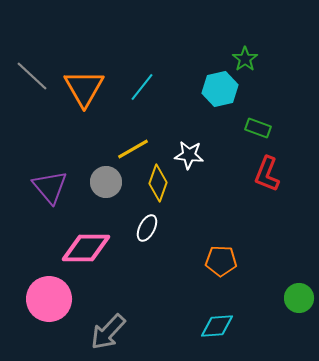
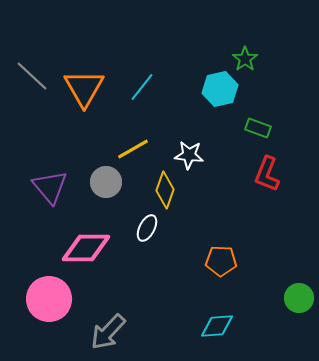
yellow diamond: moved 7 px right, 7 px down
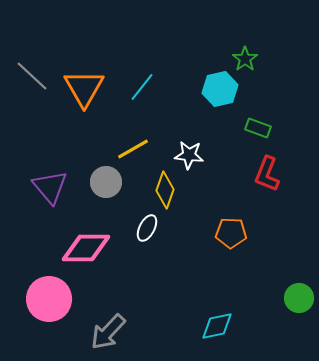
orange pentagon: moved 10 px right, 28 px up
cyan diamond: rotated 8 degrees counterclockwise
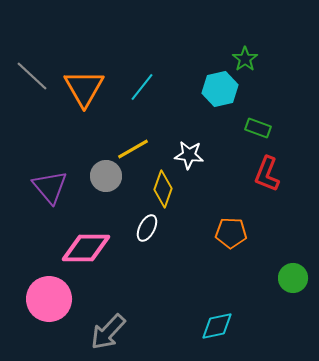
gray circle: moved 6 px up
yellow diamond: moved 2 px left, 1 px up
green circle: moved 6 px left, 20 px up
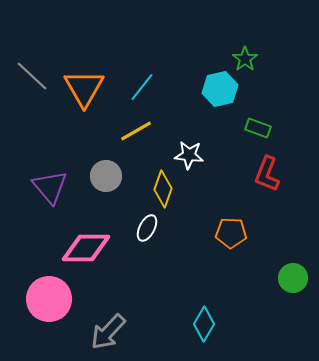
yellow line: moved 3 px right, 18 px up
cyan diamond: moved 13 px left, 2 px up; rotated 48 degrees counterclockwise
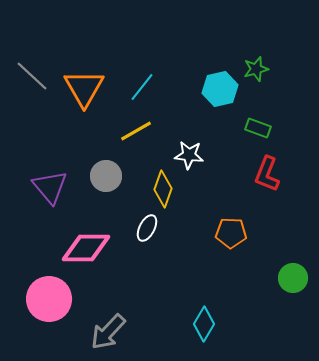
green star: moved 11 px right, 10 px down; rotated 20 degrees clockwise
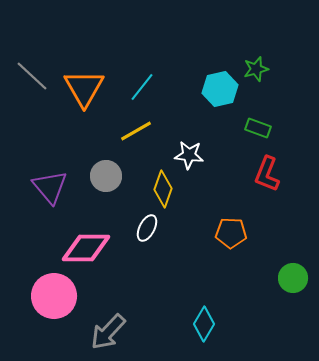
pink circle: moved 5 px right, 3 px up
